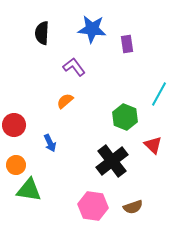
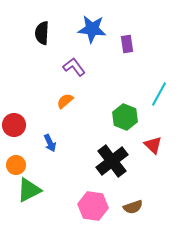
green triangle: rotated 36 degrees counterclockwise
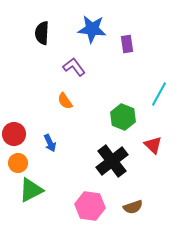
orange semicircle: rotated 84 degrees counterclockwise
green hexagon: moved 2 px left
red circle: moved 9 px down
orange circle: moved 2 px right, 2 px up
green triangle: moved 2 px right
pink hexagon: moved 3 px left
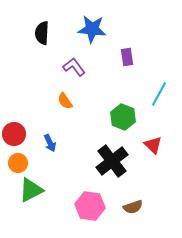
purple rectangle: moved 13 px down
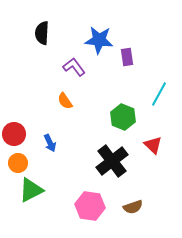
blue star: moved 7 px right, 11 px down
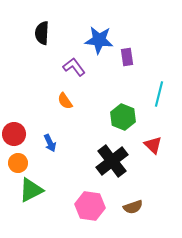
cyan line: rotated 15 degrees counterclockwise
